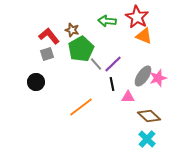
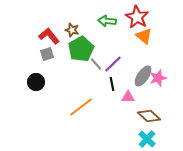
orange triangle: rotated 18 degrees clockwise
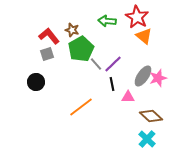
brown diamond: moved 2 px right
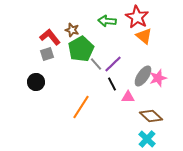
red L-shape: moved 1 px right, 1 px down
black line: rotated 16 degrees counterclockwise
orange line: rotated 20 degrees counterclockwise
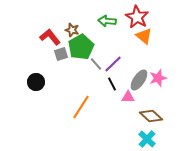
green pentagon: moved 2 px up
gray square: moved 14 px right
gray ellipse: moved 4 px left, 4 px down
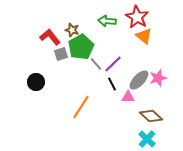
gray ellipse: rotated 10 degrees clockwise
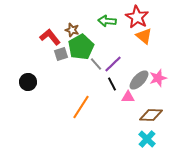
black circle: moved 8 px left
brown diamond: moved 1 px up; rotated 40 degrees counterclockwise
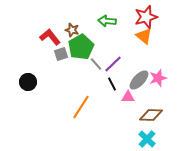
red star: moved 9 px right; rotated 25 degrees clockwise
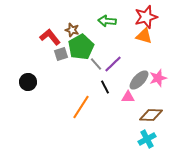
orange triangle: rotated 24 degrees counterclockwise
black line: moved 7 px left, 3 px down
cyan cross: rotated 18 degrees clockwise
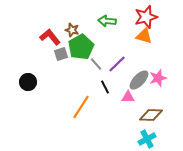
purple line: moved 4 px right
